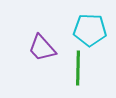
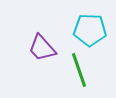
green line: moved 1 px right, 2 px down; rotated 20 degrees counterclockwise
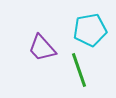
cyan pentagon: rotated 12 degrees counterclockwise
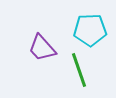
cyan pentagon: rotated 8 degrees clockwise
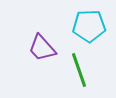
cyan pentagon: moved 1 px left, 4 px up
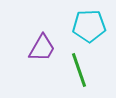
purple trapezoid: rotated 108 degrees counterclockwise
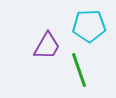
purple trapezoid: moved 5 px right, 2 px up
